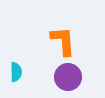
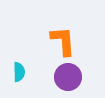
cyan semicircle: moved 3 px right
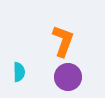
orange L-shape: rotated 24 degrees clockwise
